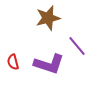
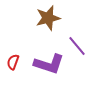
red semicircle: rotated 35 degrees clockwise
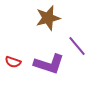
red semicircle: rotated 91 degrees counterclockwise
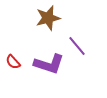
red semicircle: rotated 28 degrees clockwise
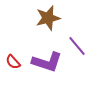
purple L-shape: moved 2 px left, 2 px up
